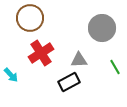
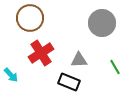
gray circle: moved 5 px up
black rectangle: rotated 50 degrees clockwise
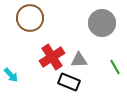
red cross: moved 11 px right, 4 px down
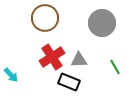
brown circle: moved 15 px right
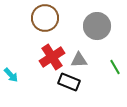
gray circle: moved 5 px left, 3 px down
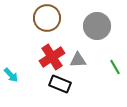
brown circle: moved 2 px right
gray triangle: moved 1 px left
black rectangle: moved 9 px left, 2 px down
